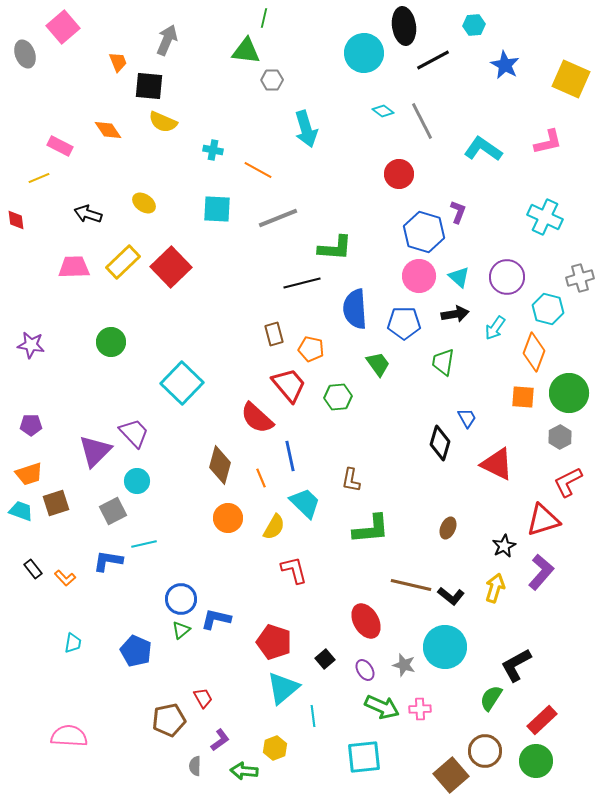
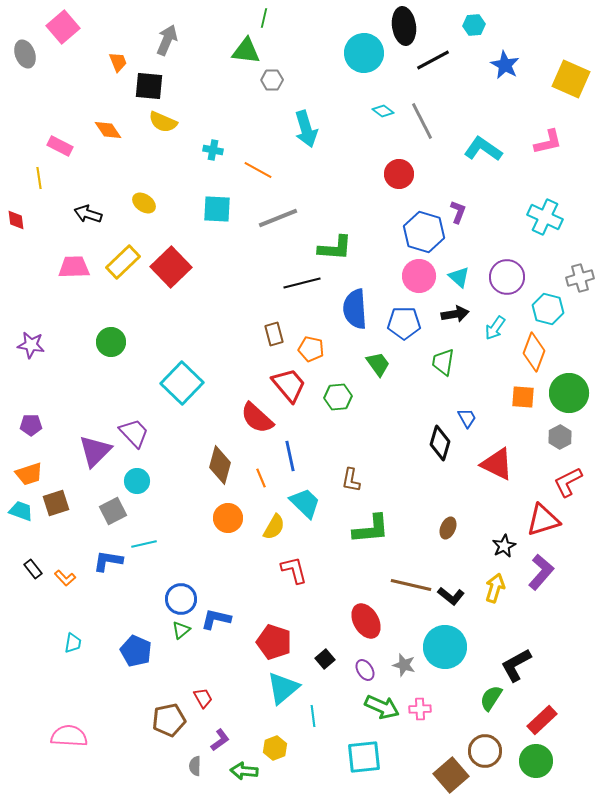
yellow line at (39, 178): rotated 75 degrees counterclockwise
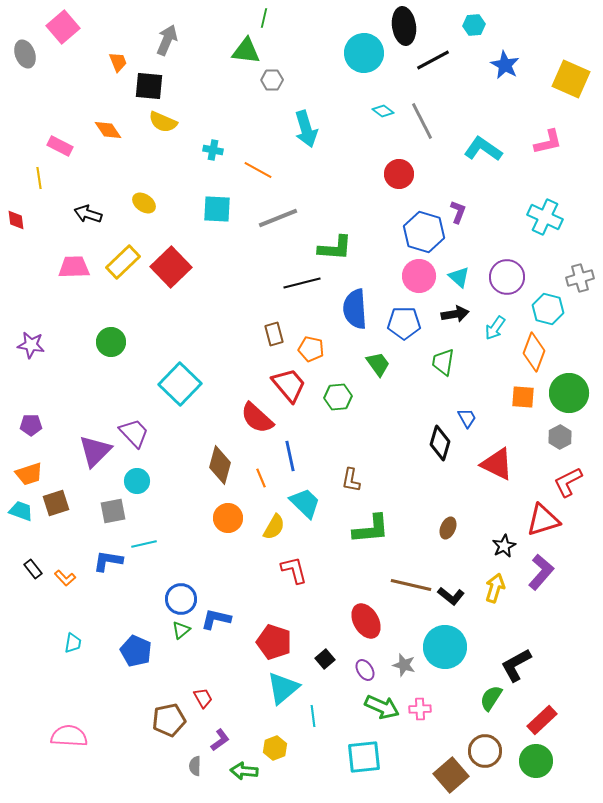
cyan square at (182, 383): moved 2 px left, 1 px down
gray square at (113, 511): rotated 16 degrees clockwise
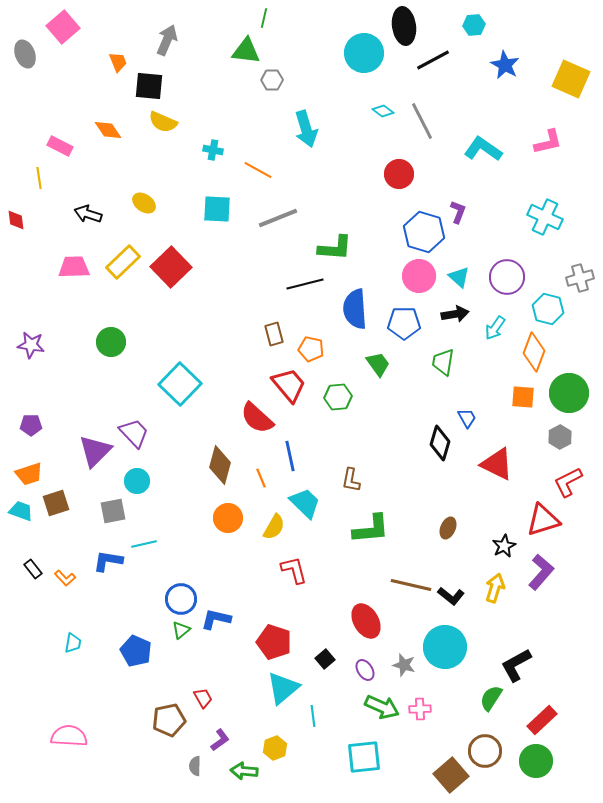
black line at (302, 283): moved 3 px right, 1 px down
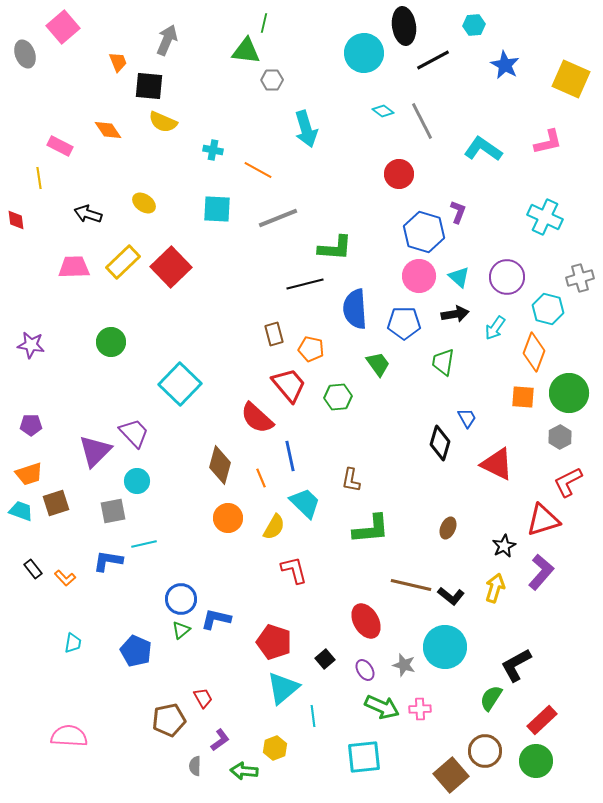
green line at (264, 18): moved 5 px down
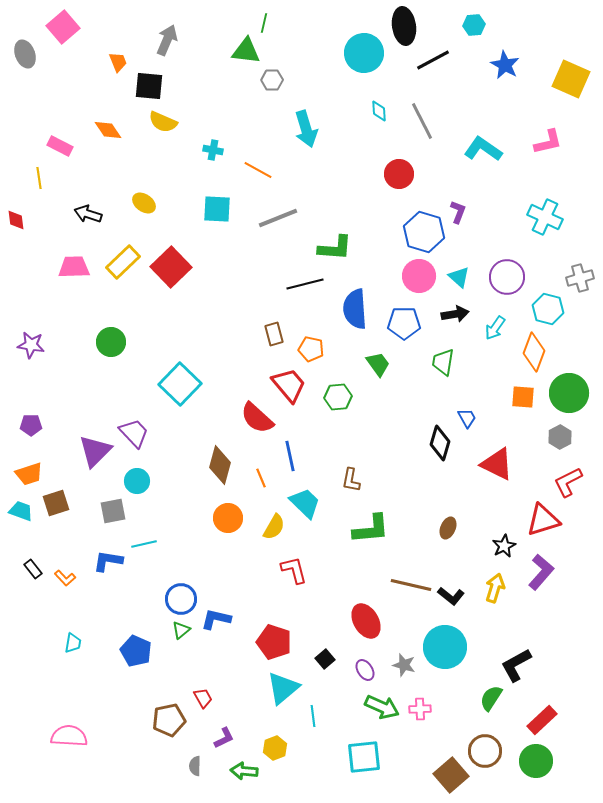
cyan diamond at (383, 111): moved 4 px left; rotated 50 degrees clockwise
purple L-shape at (220, 740): moved 4 px right, 2 px up; rotated 10 degrees clockwise
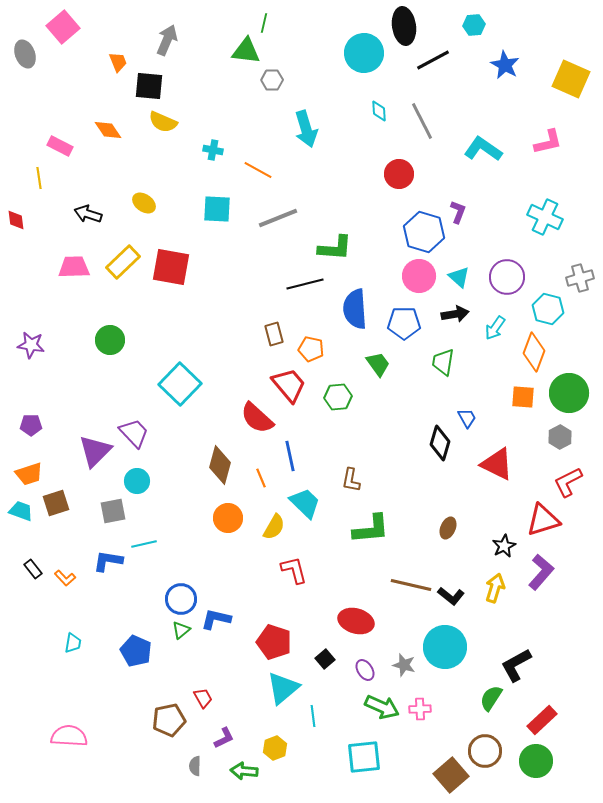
red square at (171, 267): rotated 36 degrees counterclockwise
green circle at (111, 342): moved 1 px left, 2 px up
red ellipse at (366, 621): moved 10 px left; rotated 44 degrees counterclockwise
